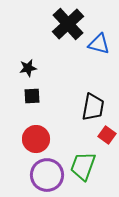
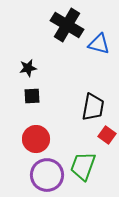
black cross: moved 1 px left, 1 px down; rotated 16 degrees counterclockwise
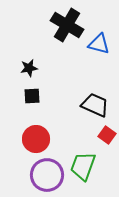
black star: moved 1 px right
black trapezoid: moved 2 px right, 2 px up; rotated 76 degrees counterclockwise
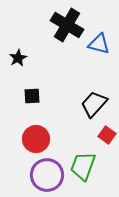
black star: moved 11 px left, 10 px up; rotated 18 degrees counterclockwise
black trapezoid: moved 1 px left, 1 px up; rotated 72 degrees counterclockwise
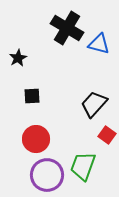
black cross: moved 3 px down
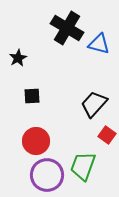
red circle: moved 2 px down
